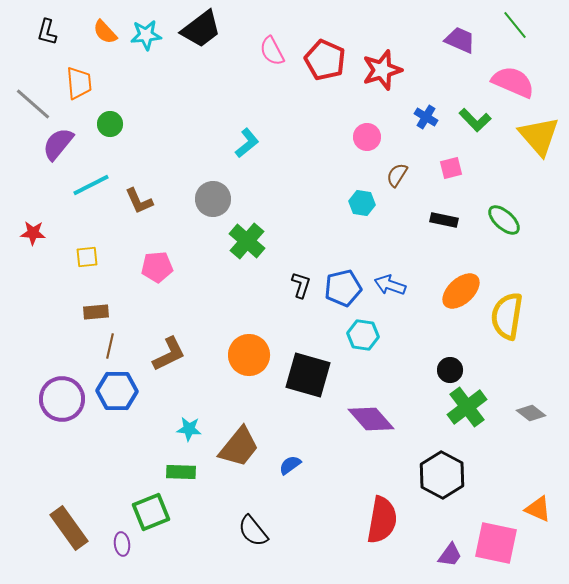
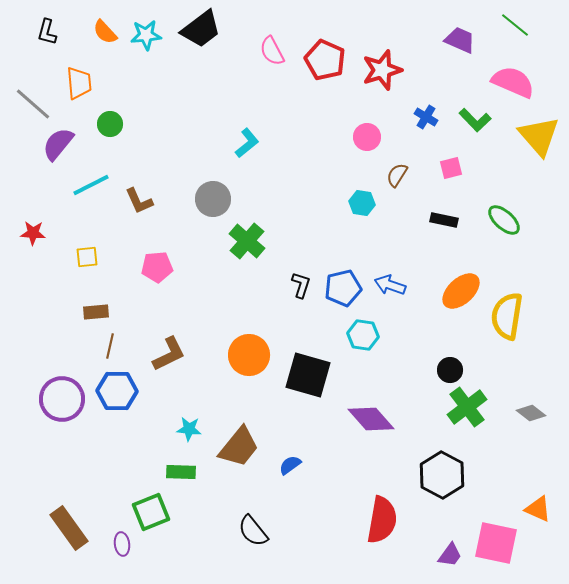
green line at (515, 25): rotated 12 degrees counterclockwise
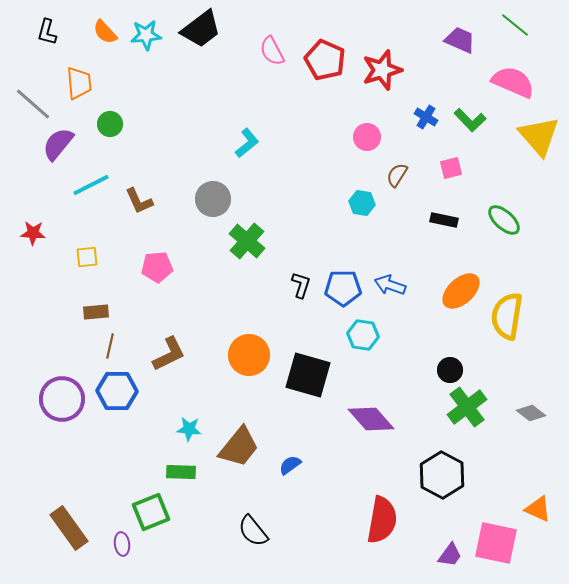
green L-shape at (475, 120): moved 5 px left
blue pentagon at (343, 288): rotated 12 degrees clockwise
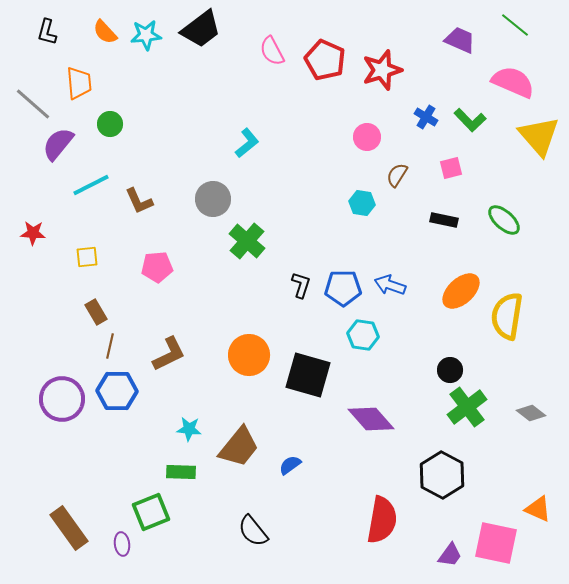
brown rectangle at (96, 312): rotated 65 degrees clockwise
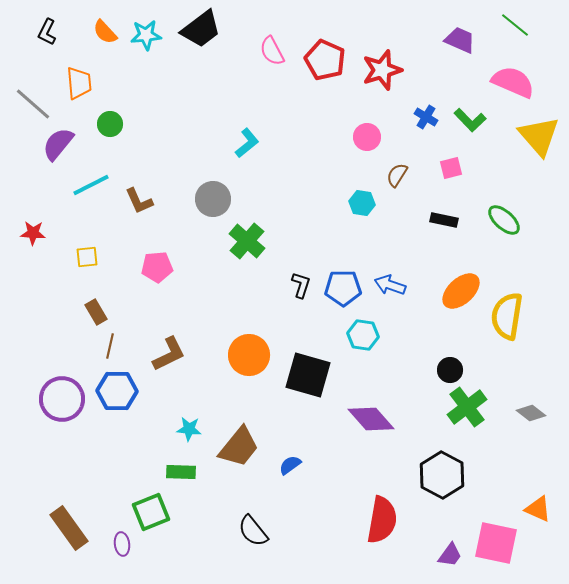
black L-shape at (47, 32): rotated 12 degrees clockwise
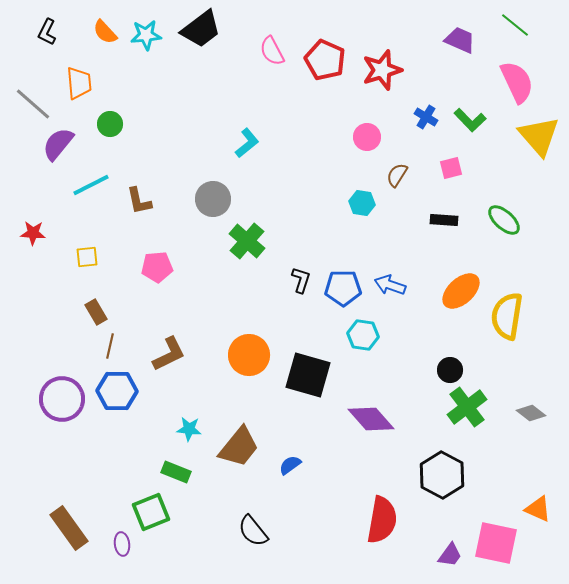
pink semicircle at (513, 82): moved 4 px right; rotated 42 degrees clockwise
brown L-shape at (139, 201): rotated 12 degrees clockwise
black rectangle at (444, 220): rotated 8 degrees counterclockwise
black L-shape at (301, 285): moved 5 px up
green rectangle at (181, 472): moved 5 px left; rotated 20 degrees clockwise
